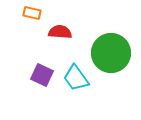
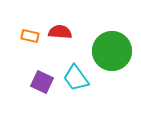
orange rectangle: moved 2 px left, 23 px down
green circle: moved 1 px right, 2 px up
purple square: moved 7 px down
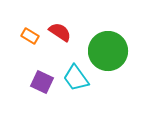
red semicircle: rotated 30 degrees clockwise
orange rectangle: rotated 18 degrees clockwise
green circle: moved 4 px left
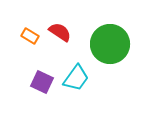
green circle: moved 2 px right, 7 px up
cyan trapezoid: rotated 108 degrees counterclockwise
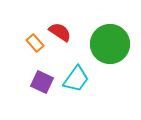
orange rectangle: moved 5 px right, 7 px down; rotated 18 degrees clockwise
cyan trapezoid: moved 1 px down
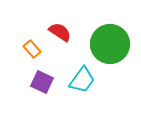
orange rectangle: moved 3 px left, 6 px down
cyan trapezoid: moved 6 px right, 1 px down
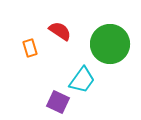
red semicircle: moved 1 px up
orange rectangle: moved 2 px left, 1 px up; rotated 24 degrees clockwise
purple square: moved 16 px right, 20 px down
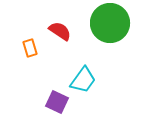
green circle: moved 21 px up
cyan trapezoid: moved 1 px right
purple square: moved 1 px left
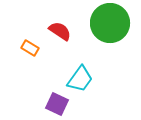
orange rectangle: rotated 42 degrees counterclockwise
cyan trapezoid: moved 3 px left, 1 px up
purple square: moved 2 px down
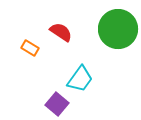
green circle: moved 8 px right, 6 px down
red semicircle: moved 1 px right, 1 px down
purple square: rotated 15 degrees clockwise
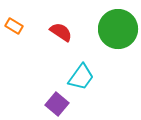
orange rectangle: moved 16 px left, 22 px up
cyan trapezoid: moved 1 px right, 2 px up
